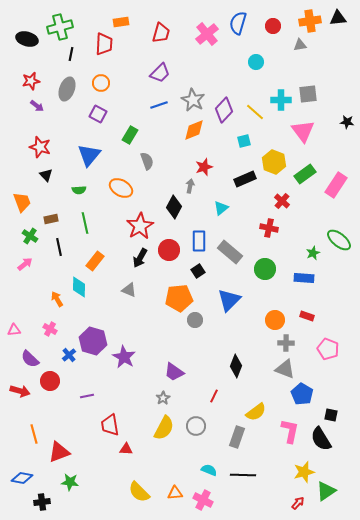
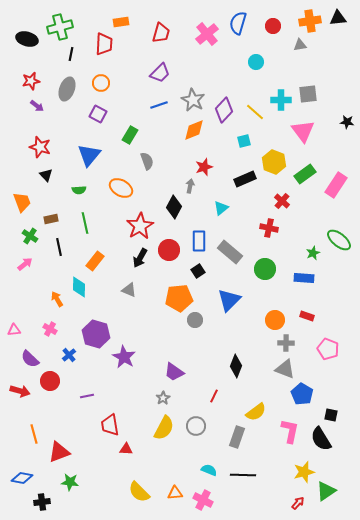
purple hexagon at (93, 341): moved 3 px right, 7 px up
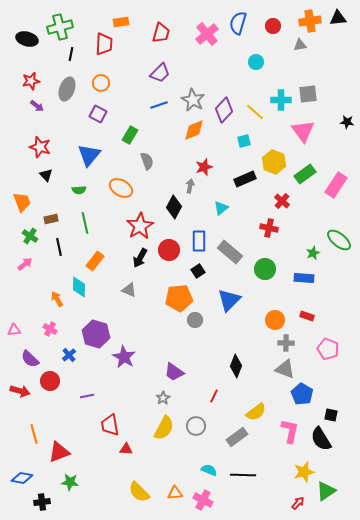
gray rectangle at (237, 437): rotated 35 degrees clockwise
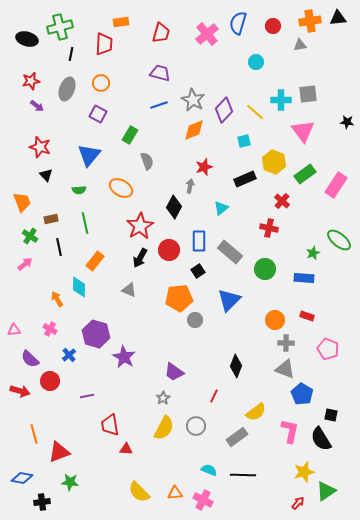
purple trapezoid at (160, 73): rotated 120 degrees counterclockwise
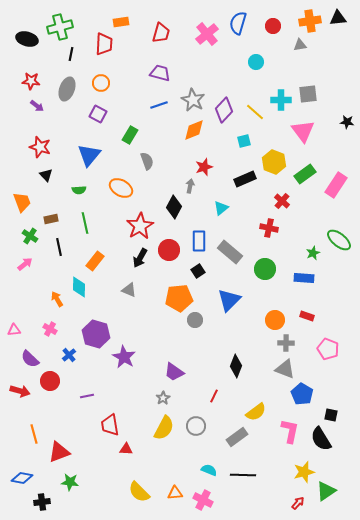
red star at (31, 81): rotated 18 degrees clockwise
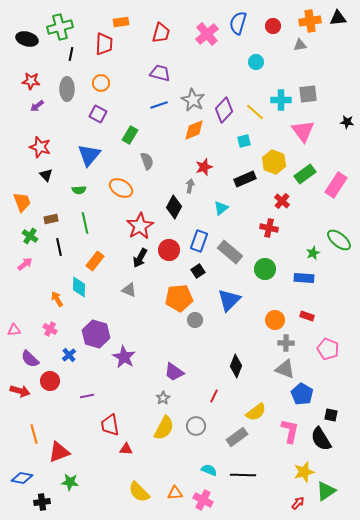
gray ellipse at (67, 89): rotated 20 degrees counterclockwise
purple arrow at (37, 106): rotated 104 degrees clockwise
blue rectangle at (199, 241): rotated 20 degrees clockwise
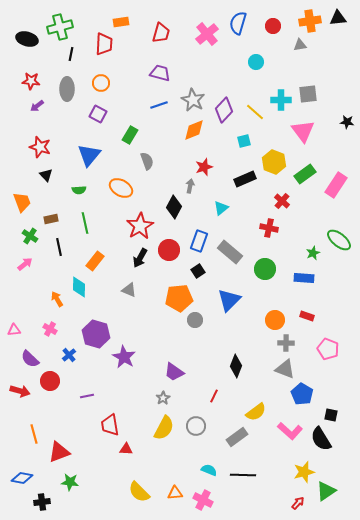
pink L-shape at (290, 431): rotated 120 degrees clockwise
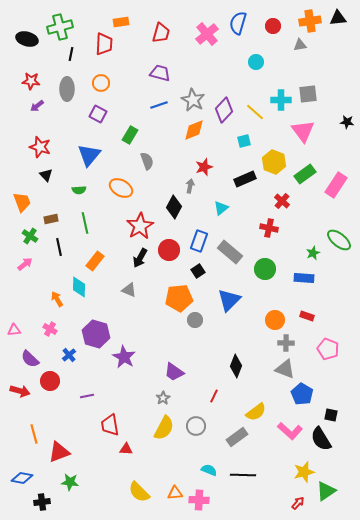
pink cross at (203, 500): moved 4 px left; rotated 24 degrees counterclockwise
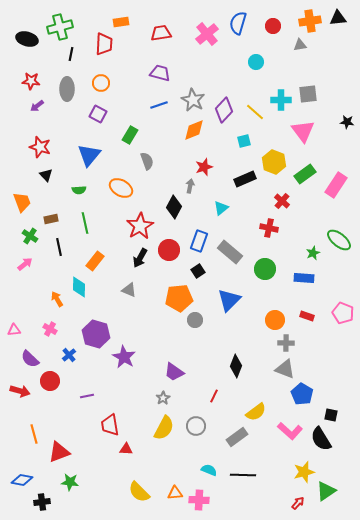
red trapezoid at (161, 33): rotated 115 degrees counterclockwise
pink pentagon at (328, 349): moved 15 px right, 36 px up
blue diamond at (22, 478): moved 2 px down
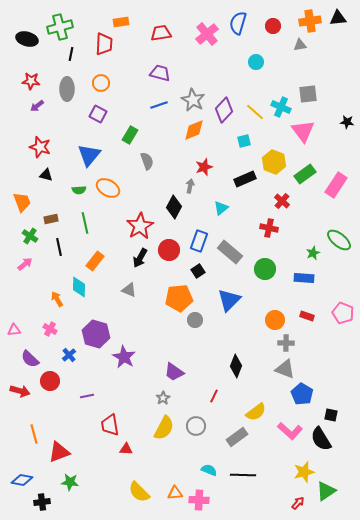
cyan cross at (281, 100): moved 7 px down; rotated 24 degrees clockwise
black triangle at (46, 175): rotated 32 degrees counterclockwise
orange ellipse at (121, 188): moved 13 px left
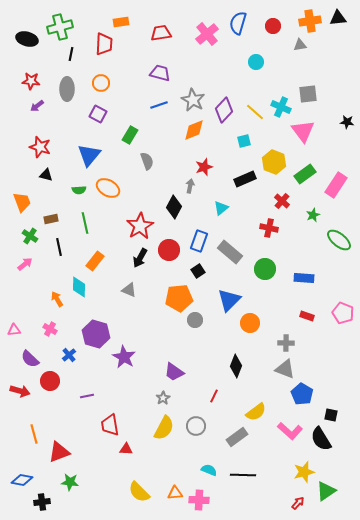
green star at (313, 253): moved 38 px up
orange circle at (275, 320): moved 25 px left, 3 px down
